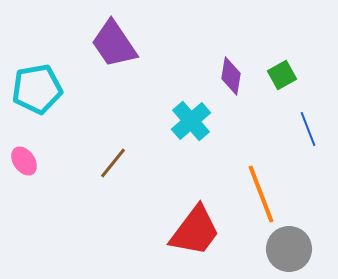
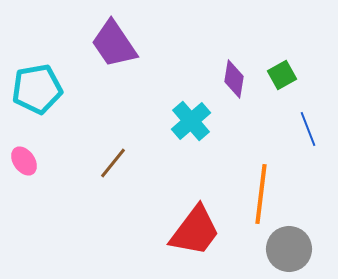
purple diamond: moved 3 px right, 3 px down
orange line: rotated 28 degrees clockwise
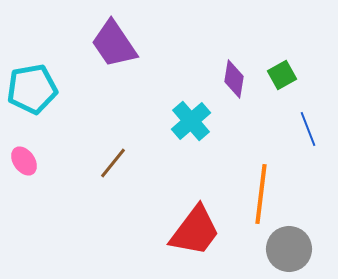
cyan pentagon: moved 5 px left
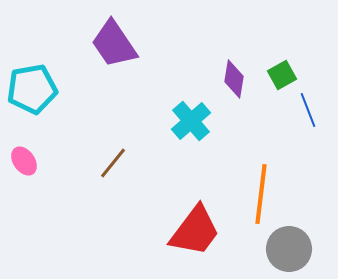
blue line: moved 19 px up
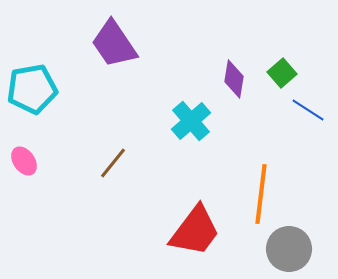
green square: moved 2 px up; rotated 12 degrees counterclockwise
blue line: rotated 36 degrees counterclockwise
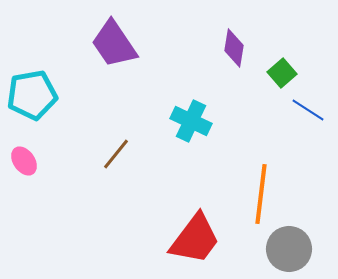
purple diamond: moved 31 px up
cyan pentagon: moved 6 px down
cyan cross: rotated 24 degrees counterclockwise
brown line: moved 3 px right, 9 px up
red trapezoid: moved 8 px down
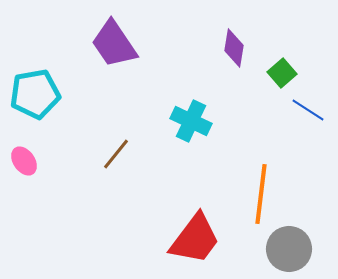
cyan pentagon: moved 3 px right, 1 px up
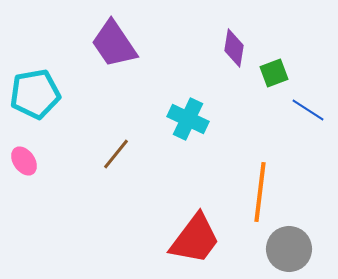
green square: moved 8 px left; rotated 20 degrees clockwise
cyan cross: moved 3 px left, 2 px up
orange line: moved 1 px left, 2 px up
